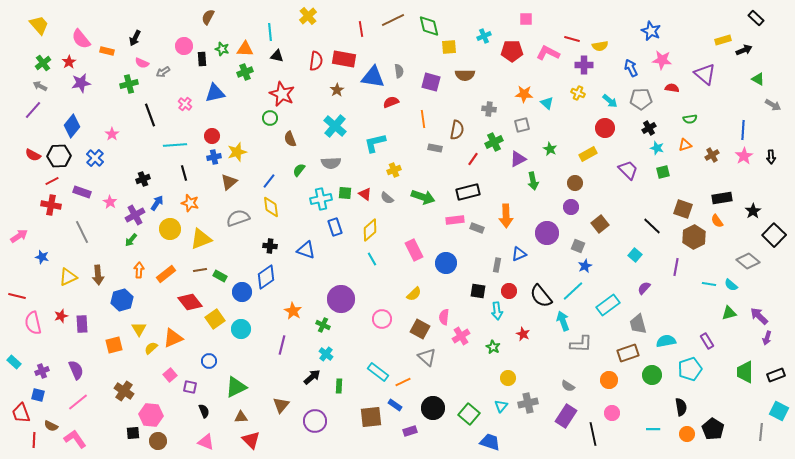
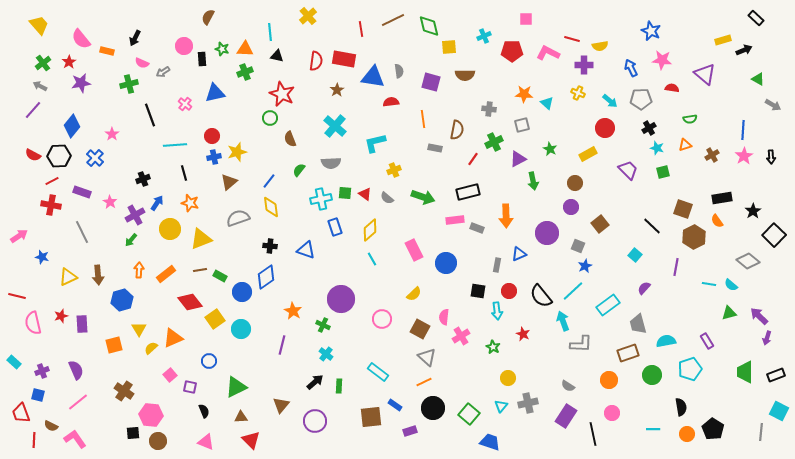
red semicircle at (391, 102): rotated 14 degrees clockwise
black arrow at (312, 377): moved 3 px right, 5 px down
orange line at (403, 382): moved 21 px right
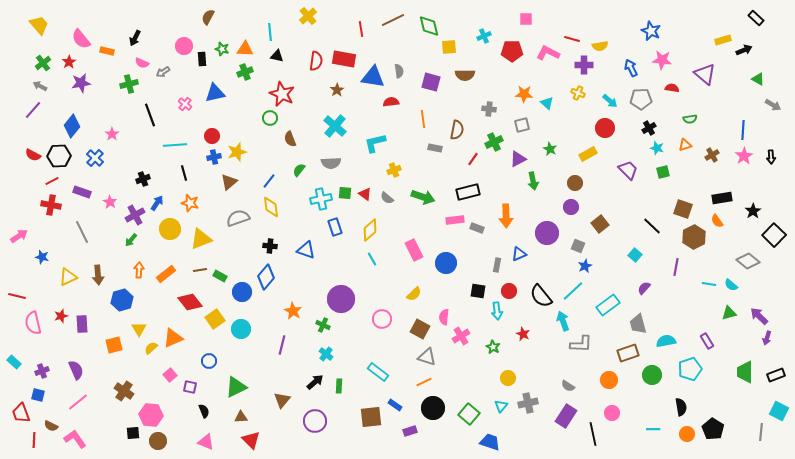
blue diamond at (266, 277): rotated 15 degrees counterclockwise
gray triangle at (427, 357): rotated 24 degrees counterclockwise
brown triangle at (281, 405): moved 1 px right, 5 px up
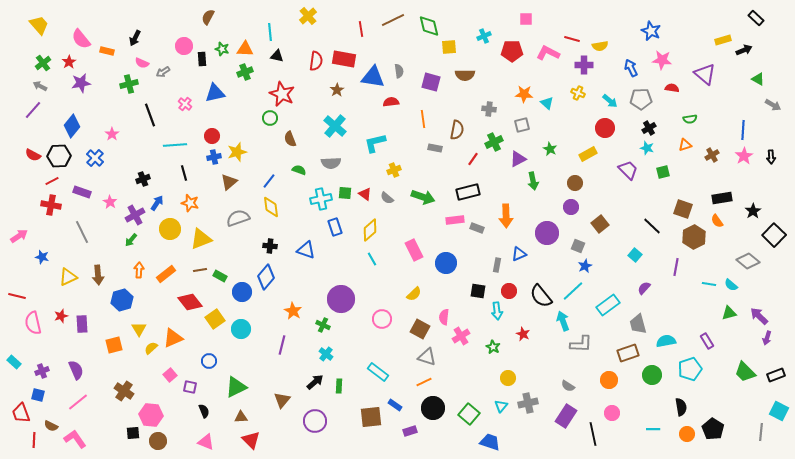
cyan star at (657, 148): moved 10 px left
green semicircle at (299, 170): rotated 72 degrees clockwise
green trapezoid at (745, 372): rotated 45 degrees counterclockwise
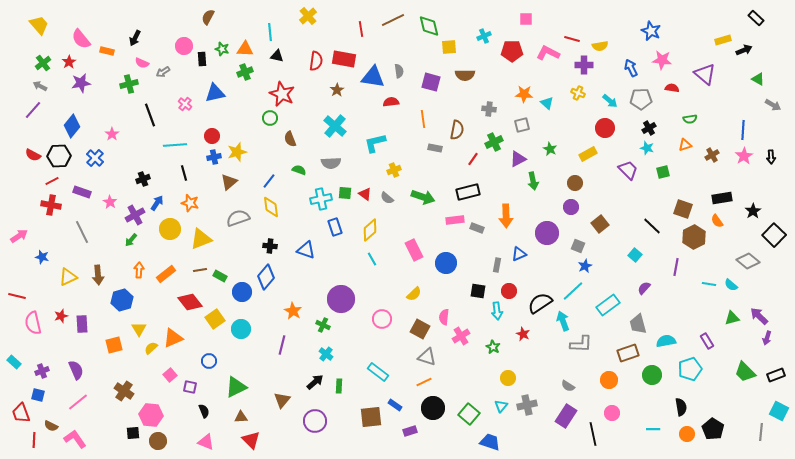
black semicircle at (541, 296): moved 1 px left, 7 px down; rotated 95 degrees clockwise
green triangle at (729, 313): moved 3 px right, 5 px down
gray cross at (528, 403): moved 1 px left, 2 px down
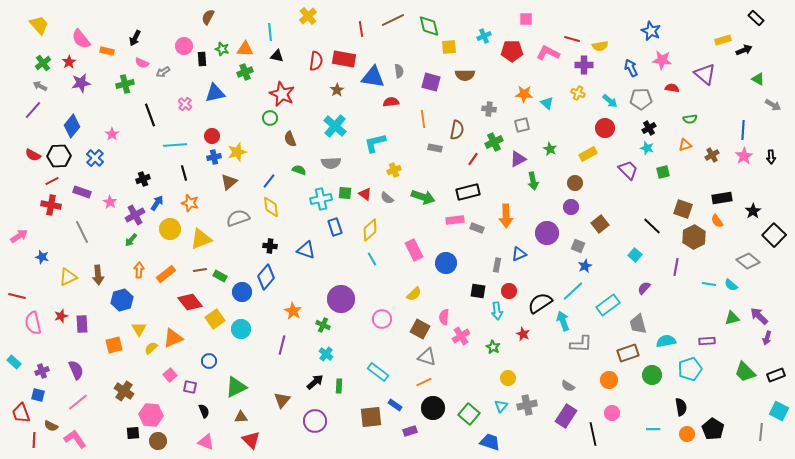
green cross at (129, 84): moved 4 px left
purple rectangle at (707, 341): rotated 63 degrees counterclockwise
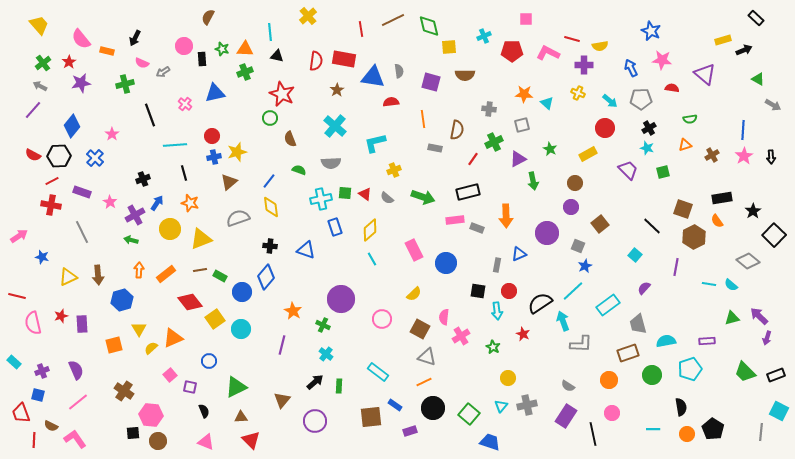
green arrow at (131, 240): rotated 64 degrees clockwise
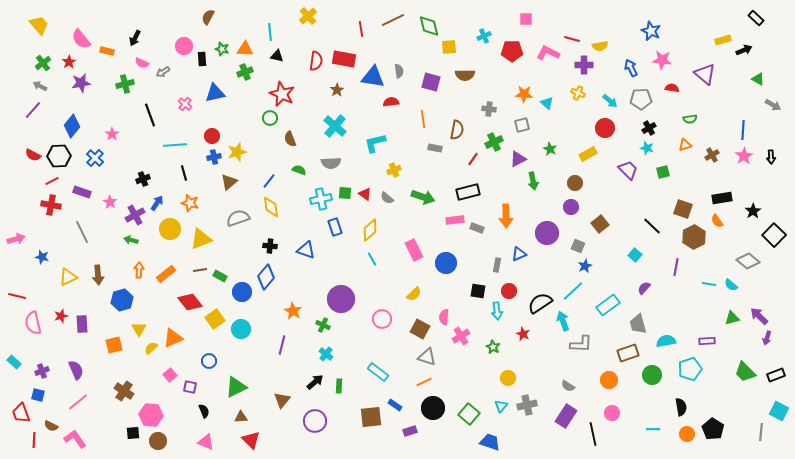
pink arrow at (19, 236): moved 3 px left, 3 px down; rotated 18 degrees clockwise
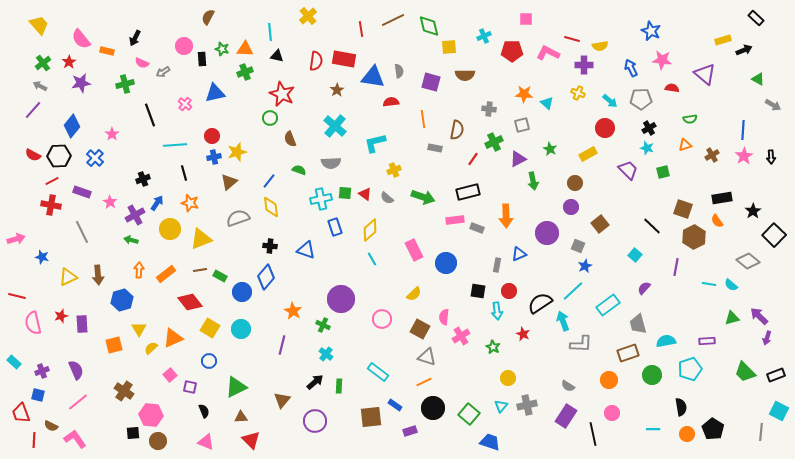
yellow square at (215, 319): moved 5 px left, 9 px down; rotated 24 degrees counterclockwise
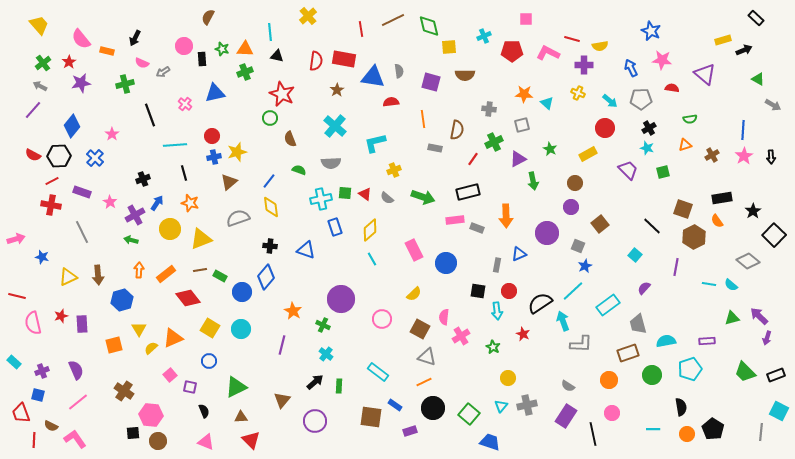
red diamond at (190, 302): moved 2 px left, 4 px up
brown square at (371, 417): rotated 15 degrees clockwise
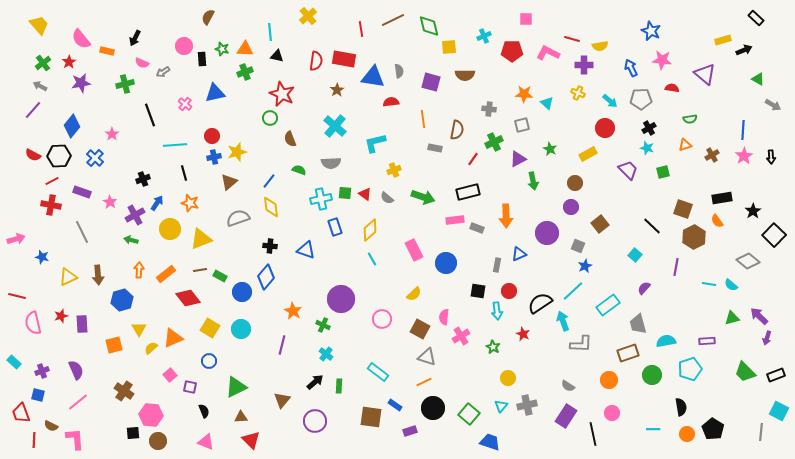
pink L-shape at (75, 439): rotated 30 degrees clockwise
